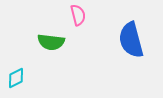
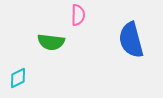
pink semicircle: rotated 15 degrees clockwise
cyan diamond: moved 2 px right
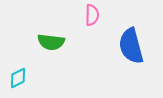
pink semicircle: moved 14 px right
blue semicircle: moved 6 px down
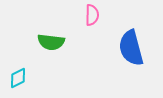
blue semicircle: moved 2 px down
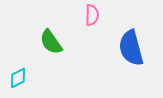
green semicircle: rotated 48 degrees clockwise
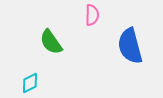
blue semicircle: moved 1 px left, 2 px up
cyan diamond: moved 12 px right, 5 px down
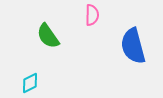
green semicircle: moved 3 px left, 6 px up
blue semicircle: moved 3 px right
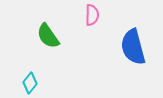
blue semicircle: moved 1 px down
cyan diamond: rotated 25 degrees counterclockwise
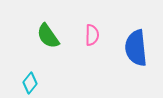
pink semicircle: moved 20 px down
blue semicircle: moved 3 px right, 1 px down; rotated 9 degrees clockwise
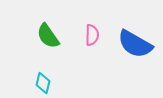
blue semicircle: moved 1 px left, 4 px up; rotated 54 degrees counterclockwise
cyan diamond: moved 13 px right; rotated 25 degrees counterclockwise
